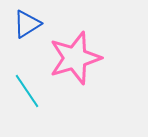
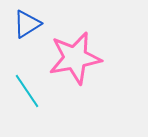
pink star: rotated 6 degrees clockwise
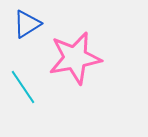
cyan line: moved 4 px left, 4 px up
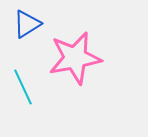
cyan line: rotated 9 degrees clockwise
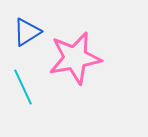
blue triangle: moved 8 px down
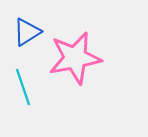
cyan line: rotated 6 degrees clockwise
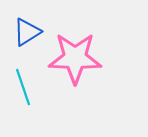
pink star: rotated 12 degrees clockwise
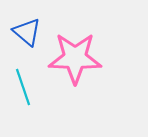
blue triangle: rotated 48 degrees counterclockwise
